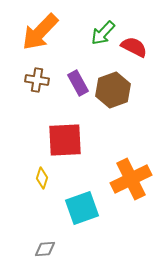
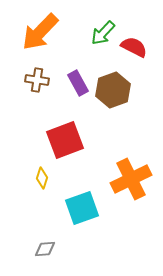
red square: rotated 18 degrees counterclockwise
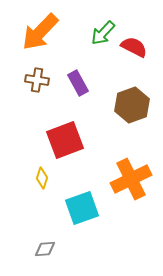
brown hexagon: moved 19 px right, 15 px down
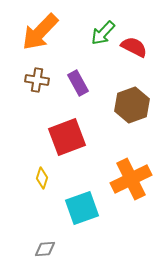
red square: moved 2 px right, 3 px up
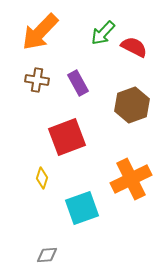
gray diamond: moved 2 px right, 6 px down
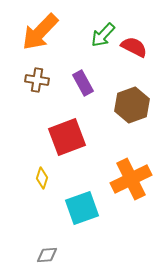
green arrow: moved 2 px down
purple rectangle: moved 5 px right
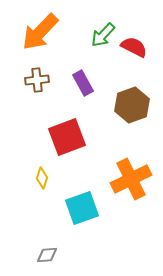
brown cross: rotated 15 degrees counterclockwise
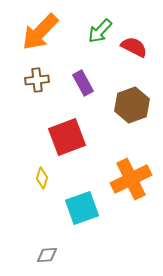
green arrow: moved 3 px left, 4 px up
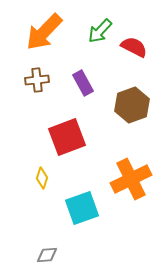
orange arrow: moved 4 px right
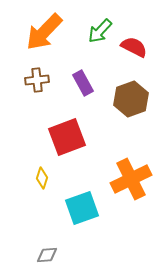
brown hexagon: moved 1 px left, 6 px up
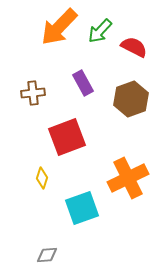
orange arrow: moved 15 px right, 5 px up
brown cross: moved 4 px left, 13 px down
orange cross: moved 3 px left, 1 px up
